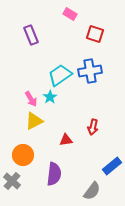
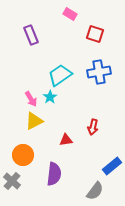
blue cross: moved 9 px right, 1 px down
gray semicircle: moved 3 px right
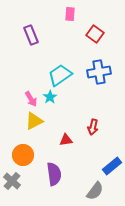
pink rectangle: rotated 64 degrees clockwise
red square: rotated 18 degrees clockwise
purple semicircle: rotated 15 degrees counterclockwise
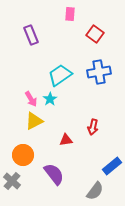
cyan star: moved 2 px down
purple semicircle: rotated 30 degrees counterclockwise
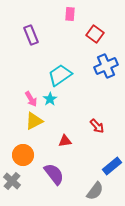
blue cross: moved 7 px right, 6 px up; rotated 15 degrees counterclockwise
red arrow: moved 4 px right, 1 px up; rotated 56 degrees counterclockwise
red triangle: moved 1 px left, 1 px down
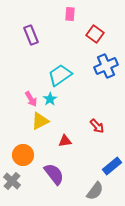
yellow triangle: moved 6 px right
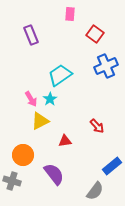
gray cross: rotated 24 degrees counterclockwise
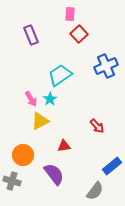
red square: moved 16 px left; rotated 12 degrees clockwise
red triangle: moved 1 px left, 5 px down
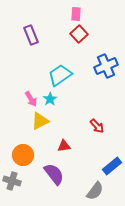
pink rectangle: moved 6 px right
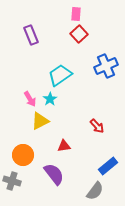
pink arrow: moved 1 px left
blue rectangle: moved 4 px left
